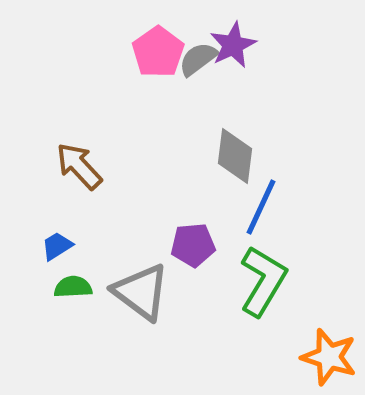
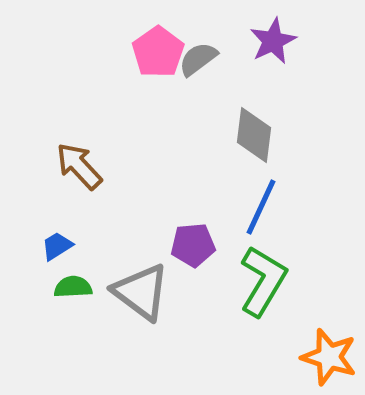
purple star: moved 40 px right, 4 px up
gray diamond: moved 19 px right, 21 px up
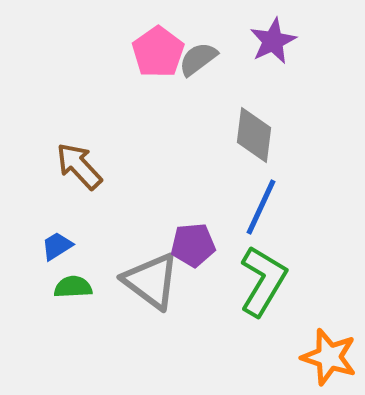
gray triangle: moved 10 px right, 11 px up
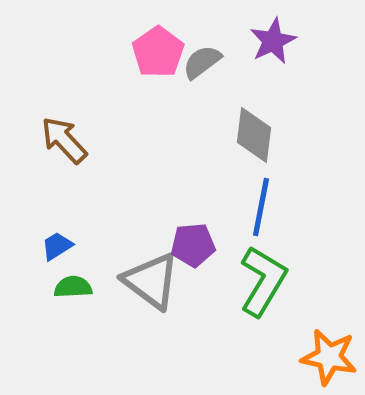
gray semicircle: moved 4 px right, 3 px down
brown arrow: moved 15 px left, 26 px up
blue line: rotated 14 degrees counterclockwise
orange star: rotated 6 degrees counterclockwise
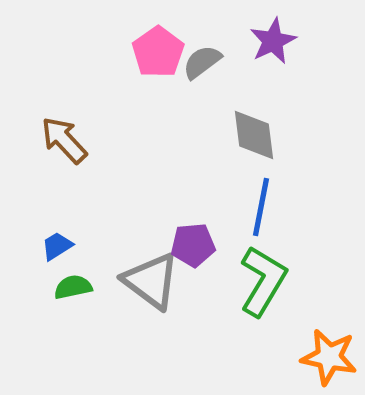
gray diamond: rotated 14 degrees counterclockwise
green semicircle: rotated 9 degrees counterclockwise
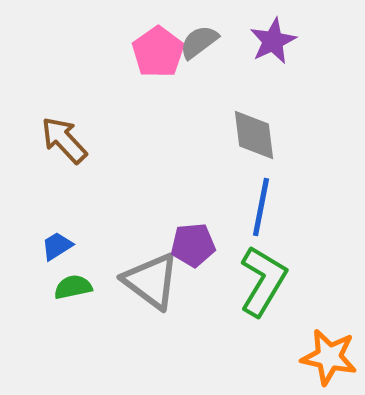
gray semicircle: moved 3 px left, 20 px up
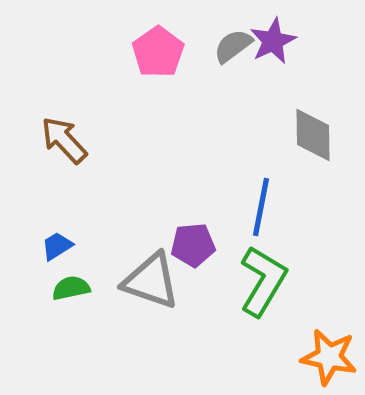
gray semicircle: moved 34 px right, 4 px down
gray diamond: moved 59 px right; rotated 6 degrees clockwise
gray triangle: rotated 18 degrees counterclockwise
green semicircle: moved 2 px left, 1 px down
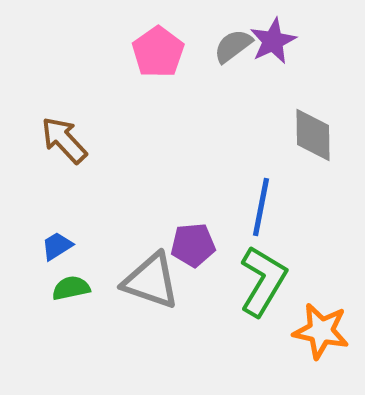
orange star: moved 8 px left, 26 px up
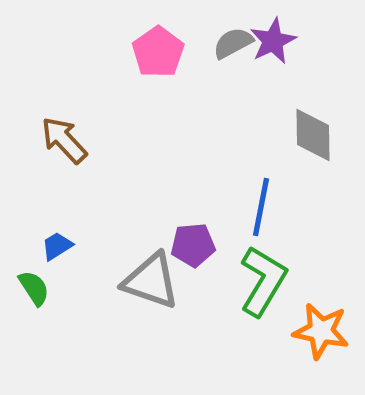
gray semicircle: moved 3 px up; rotated 9 degrees clockwise
green semicircle: moved 37 px left; rotated 69 degrees clockwise
